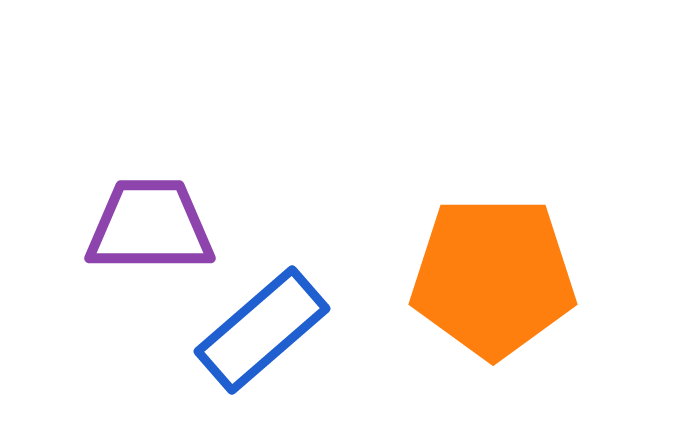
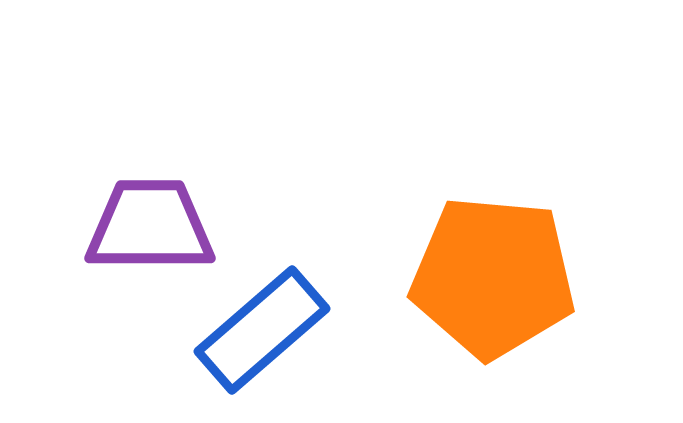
orange pentagon: rotated 5 degrees clockwise
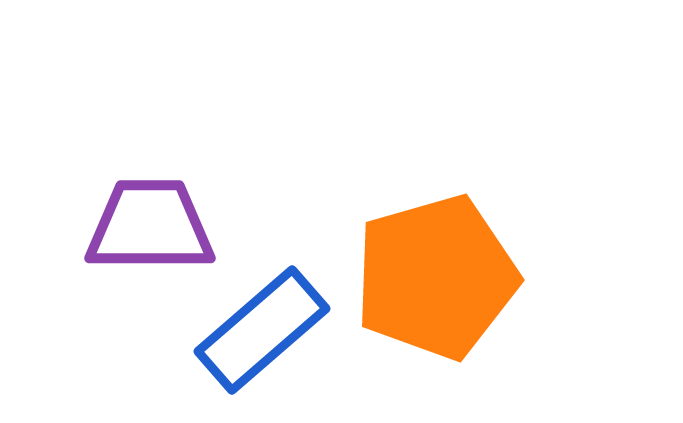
orange pentagon: moved 57 px left; rotated 21 degrees counterclockwise
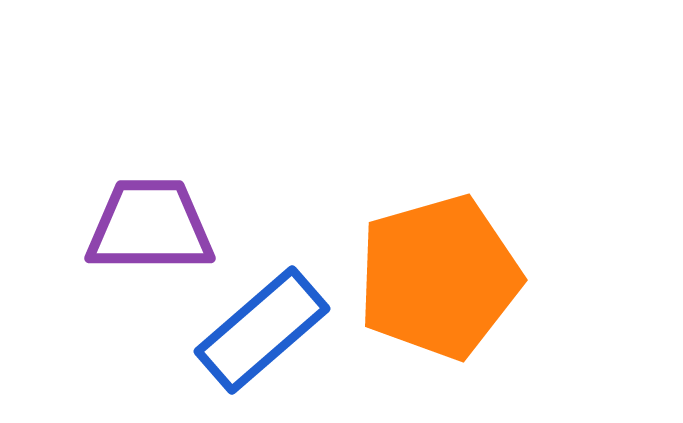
orange pentagon: moved 3 px right
